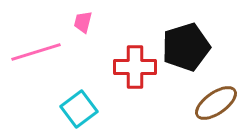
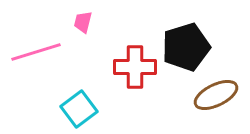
brown ellipse: moved 8 px up; rotated 9 degrees clockwise
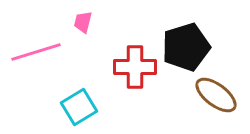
brown ellipse: rotated 63 degrees clockwise
cyan square: moved 2 px up; rotated 6 degrees clockwise
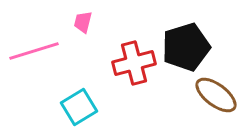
pink line: moved 2 px left, 1 px up
red cross: moved 1 px left, 4 px up; rotated 15 degrees counterclockwise
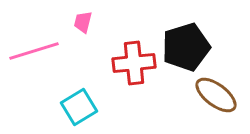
red cross: rotated 9 degrees clockwise
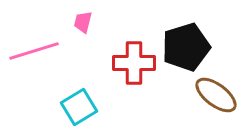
red cross: rotated 6 degrees clockwise
